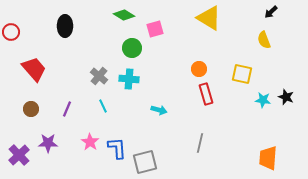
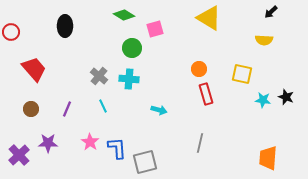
yellow semicircle: rotated 66 degrees counterclockwise
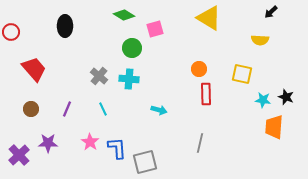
yellow semicircle: moved 4 px left
red rectangle: rotated 15 degrees clockwise
cyan line: moved 3 px down
orange trapezoid: moved 6 px right, 31 px up
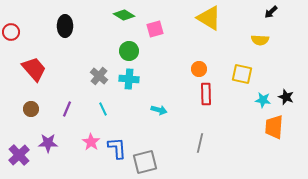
green circle: moved 3 px left, 3 px down
pink star: moved 1 px right
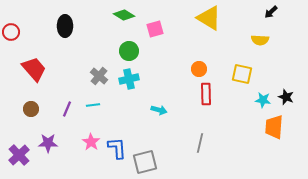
cyan cross: rotated 18 degrees counterclockwise
cyan line: moved 10 px left, 4 px up; rotated 72 degrees counterclockwise
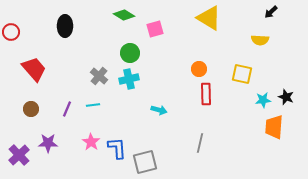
green circle: moved 1 px right, 2 px down
cyan star: rotated 14 degrees counterclockwise
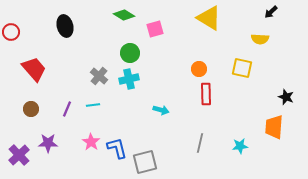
black ellipse: rotated 15 degrees counterclockwise
yellow semicircle: moved 1 px up
yellow square: moved 6 px up
cyan star: moved 23 px left, 46 px down
cyan arrow: moved 2 px right
blue L-shape: rotated 10 degrees counterclockwise
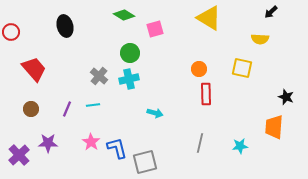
cyan arrow: moved 6 px left, 3 px down
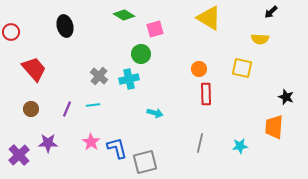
green circle: moved 11 px right, 1 px down
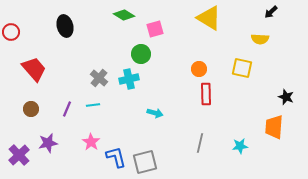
gray cross: moved 2 px down
purple star: rotated 12 degrees counterclockwise
blue L-shape: moved 1 px left, 9 px down
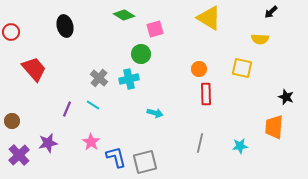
cyan line: rotated 40 degrees clockwise
brown circle: moved 19 px left, 12 px down
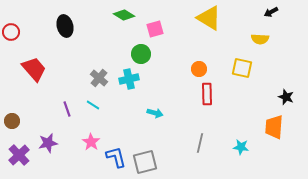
black arrow: rotated 16 degrees clockwise
red rectangle: moved 1 px right
purple line: rotated 42 degrees counterclockwise
cyan star: moved 1 px right, 1 px down; rotated 14 degrees clockwise
